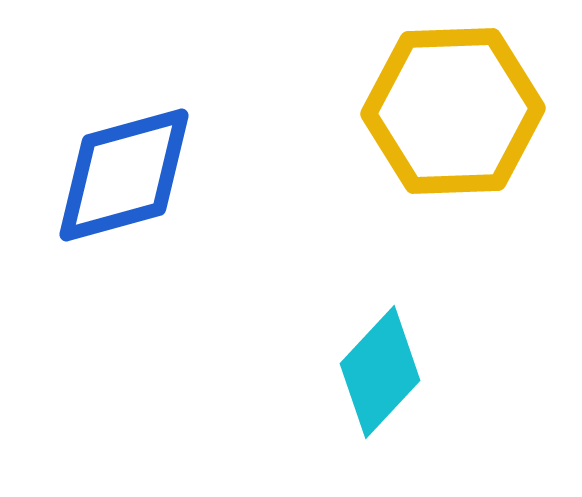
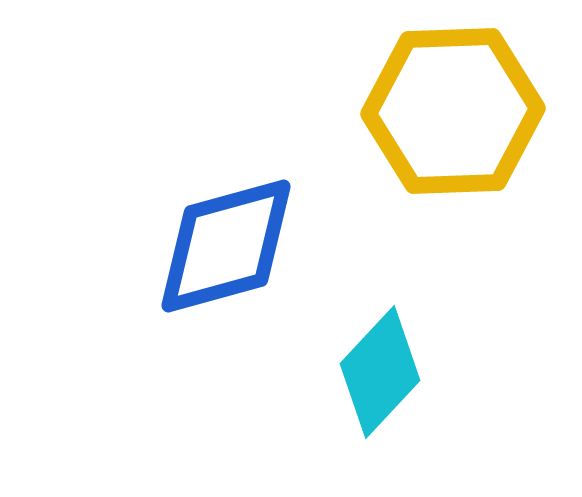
blue diamond: moved 102 px right, 71 px down
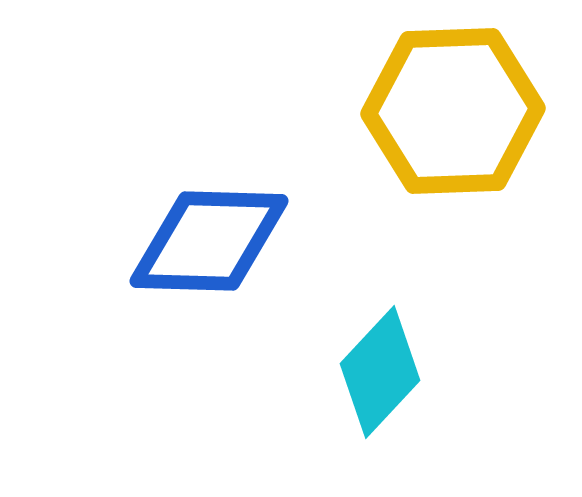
blue diamond: moved 17 px left, 5 px up; rotated 17 degrees clockwise
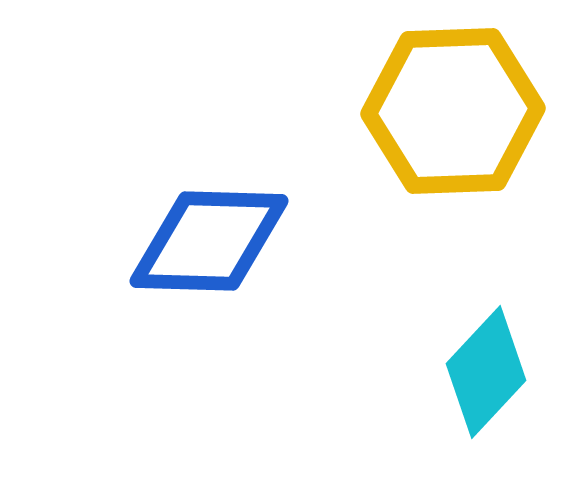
cyan diamond: moved 106 px right
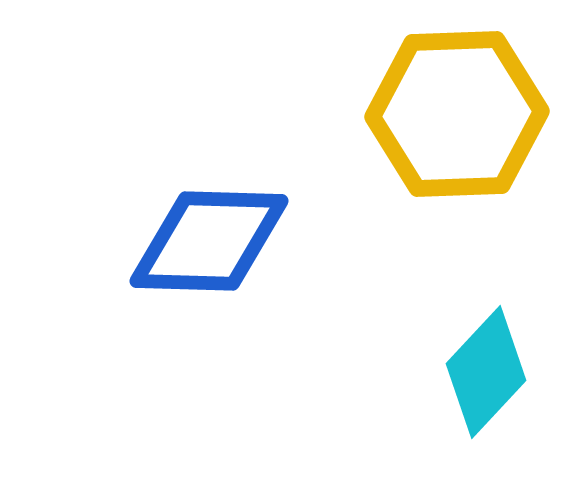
yellow hexagon: moved 4 px right, 3 px down
